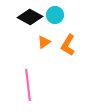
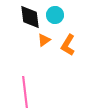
black diamond: rotated 55 degrees clockwise
orange triangle: moved 2 px up
pink line: moved 3 px left, 7 px down
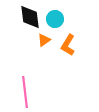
cyan circle: moved 4 px down
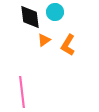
cyan circle: moved 7 px up
pink line: moved 3 px left
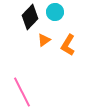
black diamond: rotated 50 degrees clockwise
pink line: rotated 20 degrees counterclockwise
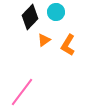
cyan circle: moved 1 px right
pink line: rotated 64 degrees clockwise
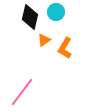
black diamond: rotated 30 degrees counterclockwise
orange L-shape: moved 3 px left, 3 px down
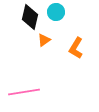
orange L-shape: moved 11 px right
pink line: moved 2 px right; rotated 44 degrees clockwise
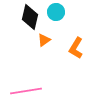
pink line: moved 2 px right, 1 px up
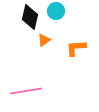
cyan circle: moved 1 px up
orange L-shape: rotated 55 degrees clockwise
